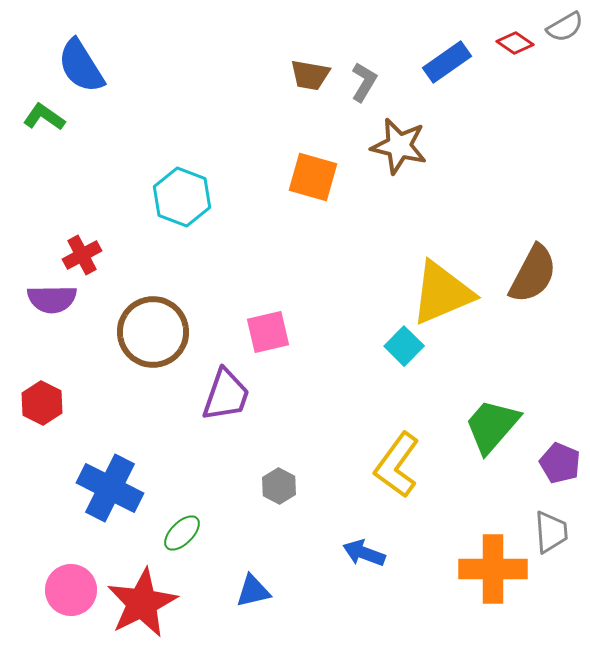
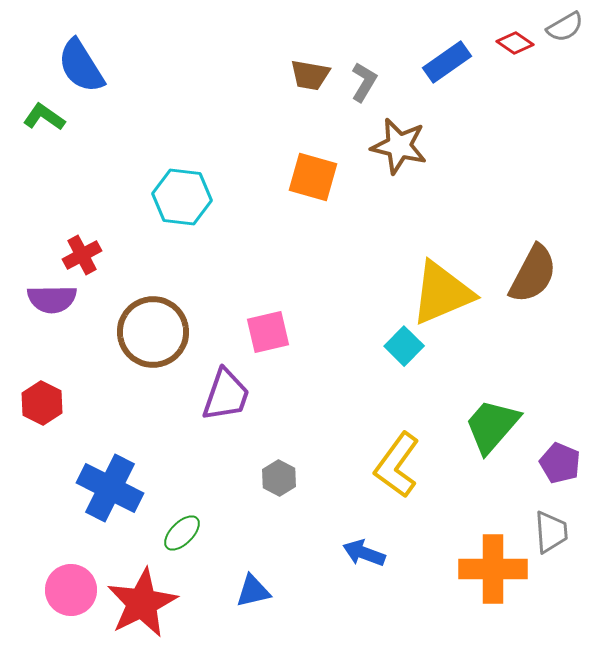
cyan hexagon: rotated 14 degrees counterclockwise
gray hexagon: moved 8 px up
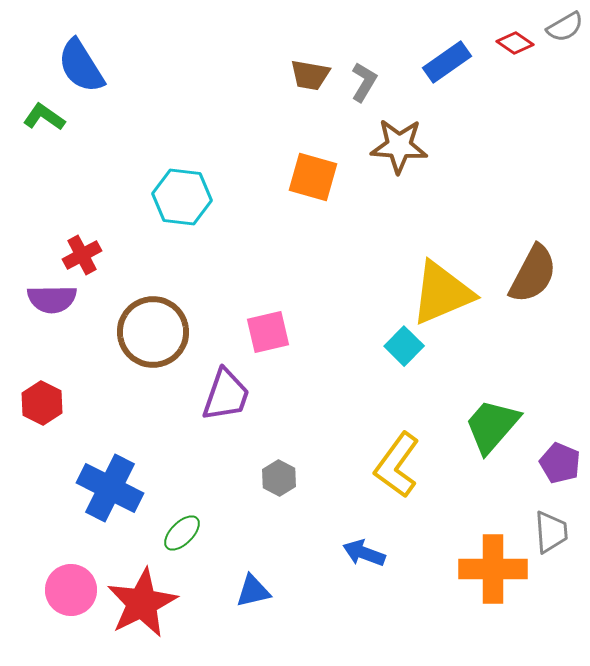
brown star: rotated 10 degrees counterclockwise
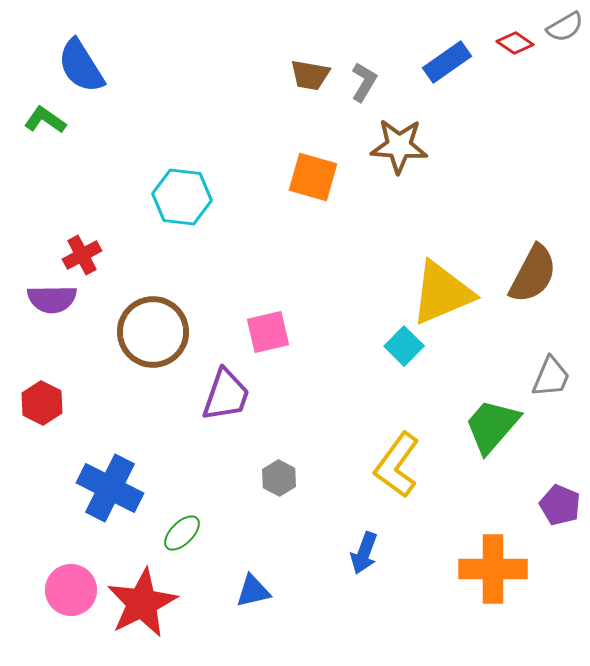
green L-shape: moved 1 px right, 3 px down
purple pentagon: moved 42 px down
gray trapezoid: moved 155 px up; rotated 27 degrees clockwise
blue arrow: rotated 90 degrees counterclockwise
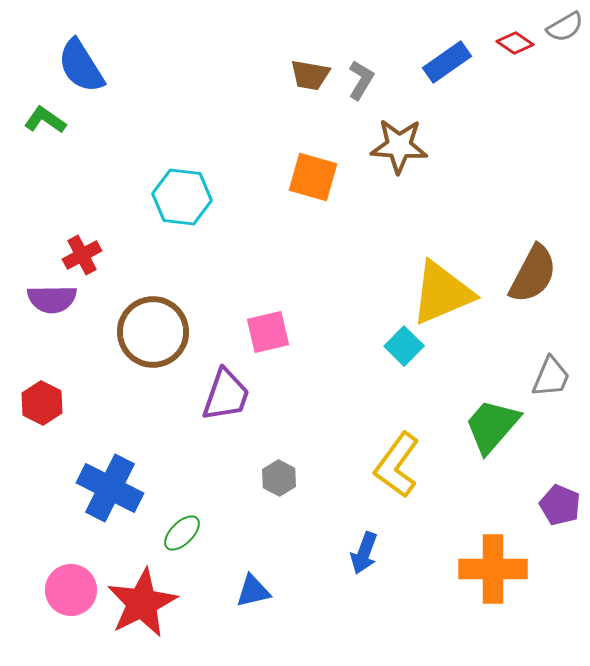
gray L-shape: moved 3 px left, 2 px up
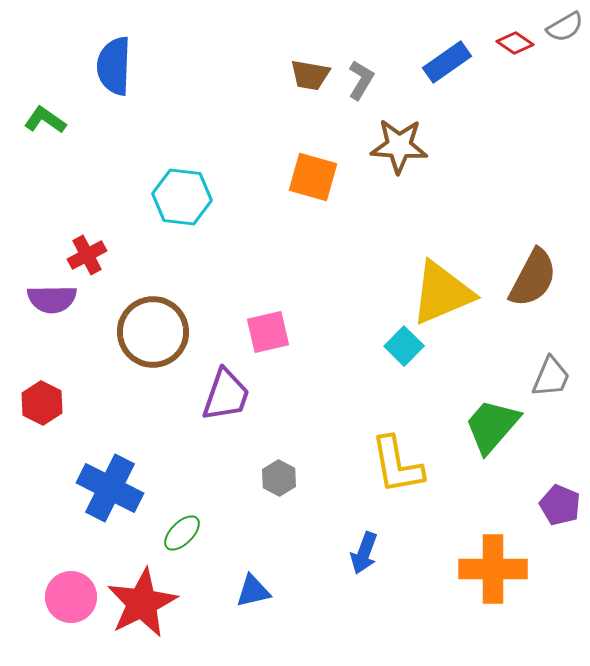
blue semicircle: moved 33 px right; rotated 34 degrees clockwise
red cross: moved 5 px right
brown semicircle: moved 4 px down
yellow L-shape: rotated 46 degrees counterclockwise
pink circle: moved 7 px down
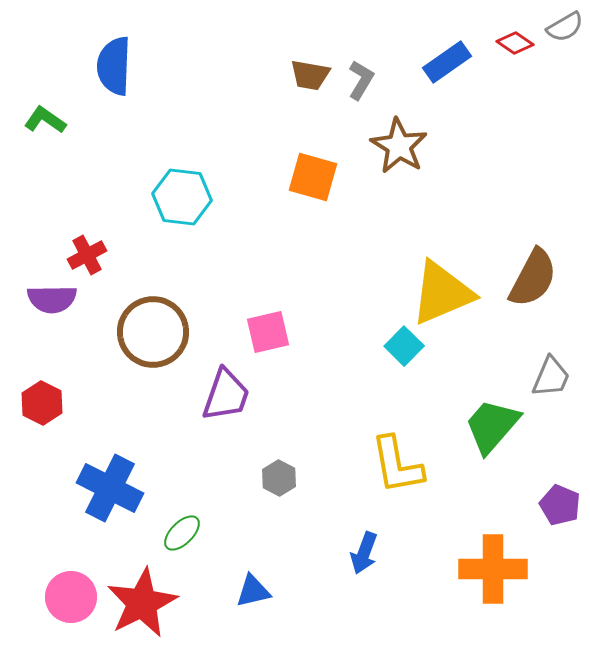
brown star: rotated 28 degrees clockwise
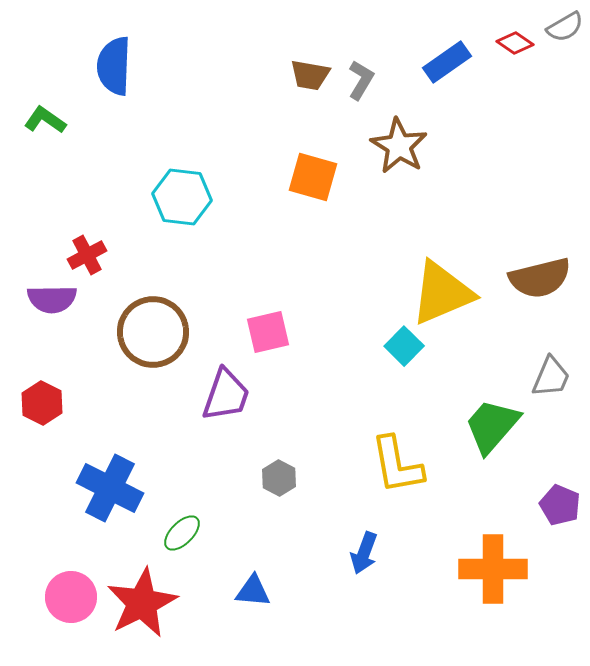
brown semicircle: moved 7 px right; rotated 48 degrees clockwise
blue triangle: rotated 18 degrees clockwise
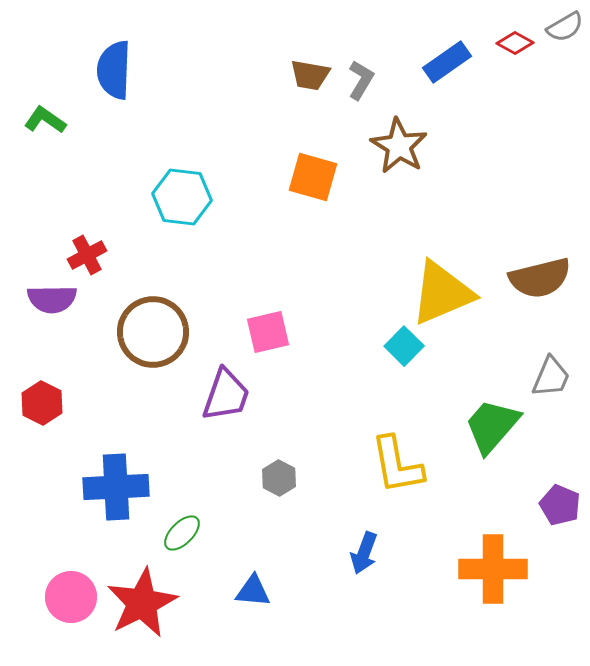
red diamond: rotated 6 degrees counterclockwise
blue semicircle: moved 4 px down
blue cross: moved 6 px right, 1 px up; rotated 30 degrees counterclockwise
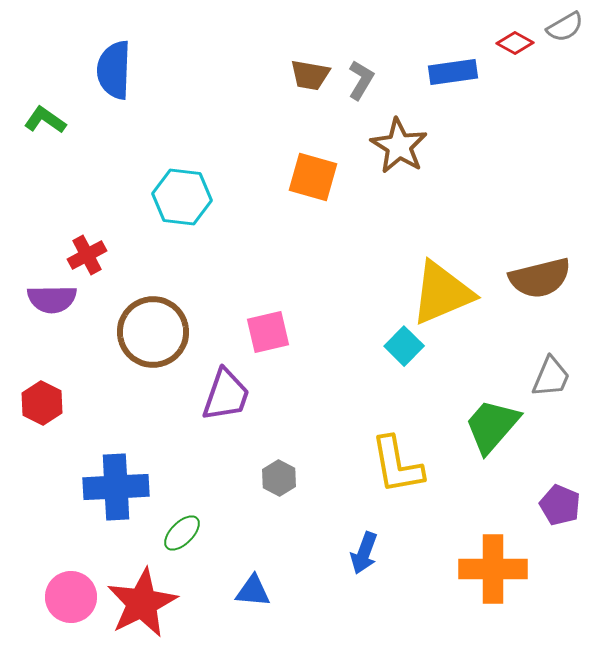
blue rectangle: moved 6 px right, 10 px down; rotated 27 degrees clockwise
